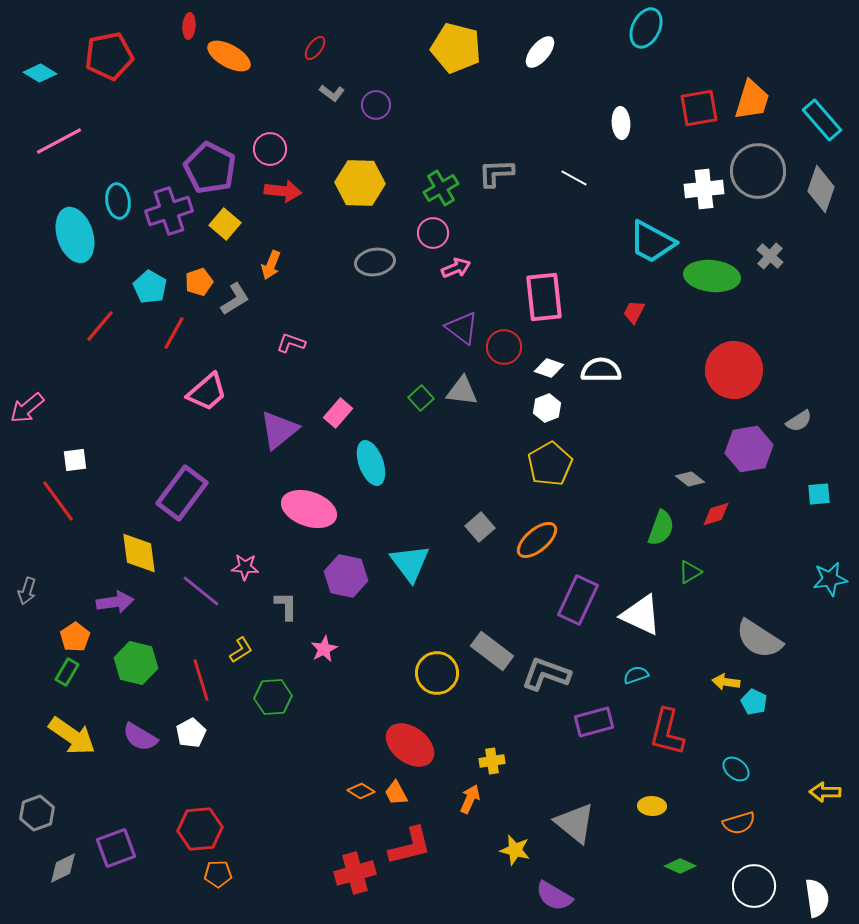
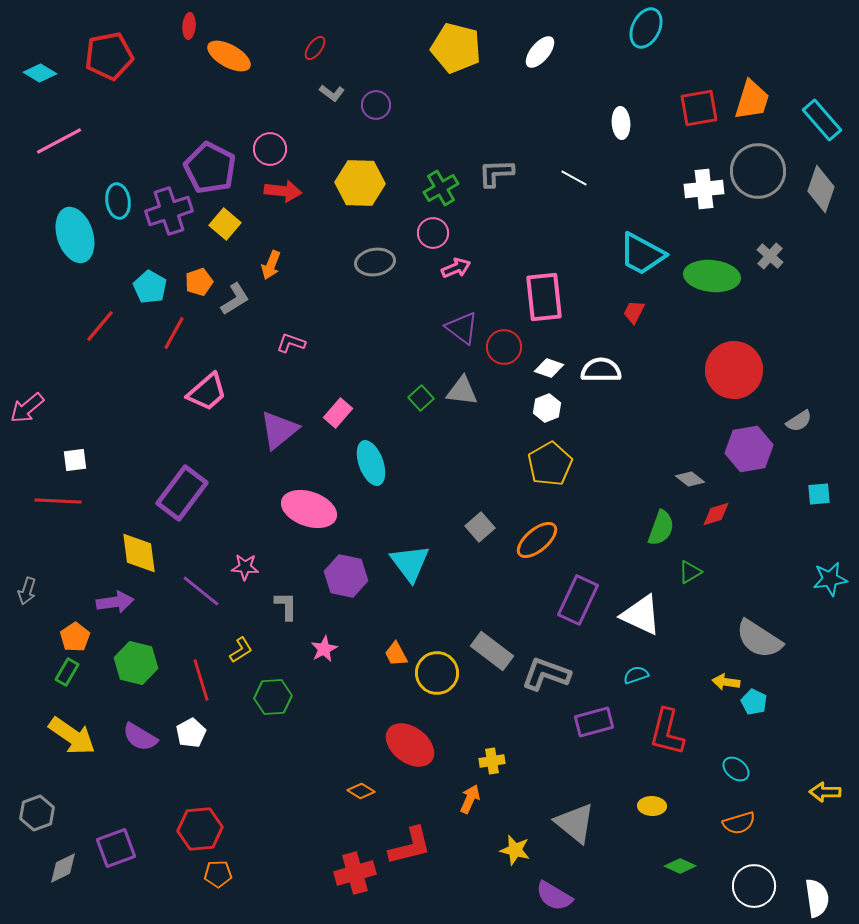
cyan trapezoid at (652, 242): moved 10 px left, 12 px down
red line at (58, 501): rotated 51 degrees counterclockwise
orange trapezoid at (396, 793): moved 139 px up
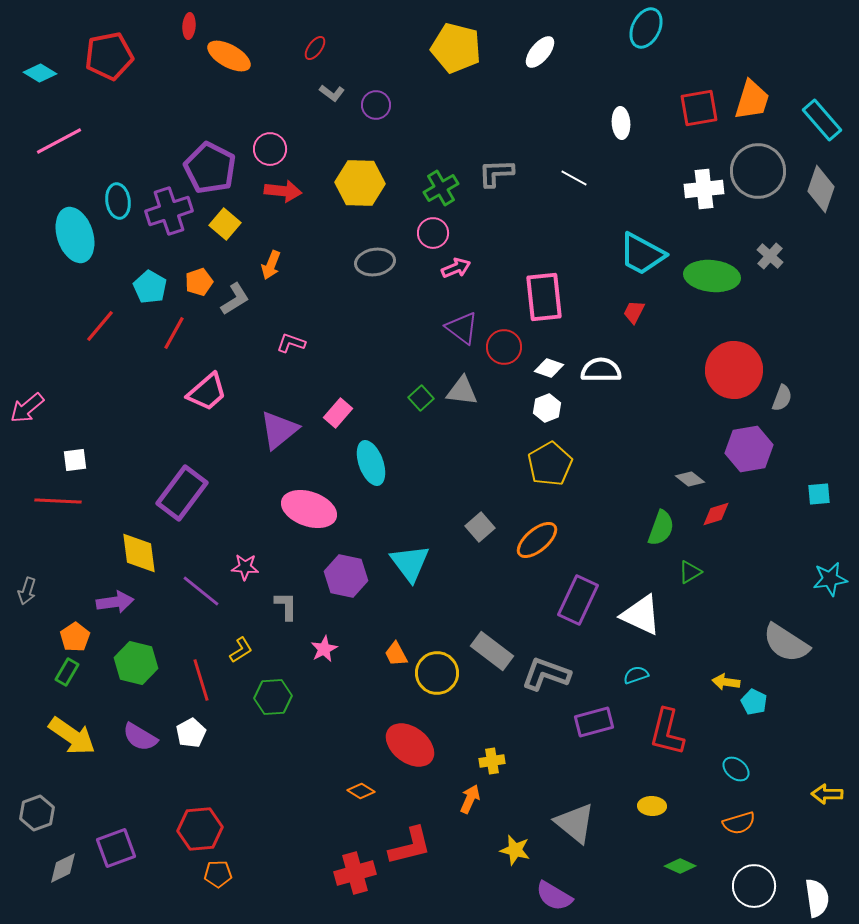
gray semicircle at (799, 421): moved 17 px left, 23 px up; rotated 36 degrees counterclockwise
gray semicircle at (759, 639): moved 27 px right, 4 px down
yellow arrow at (825, 792): moved 2 px right, 2 px down
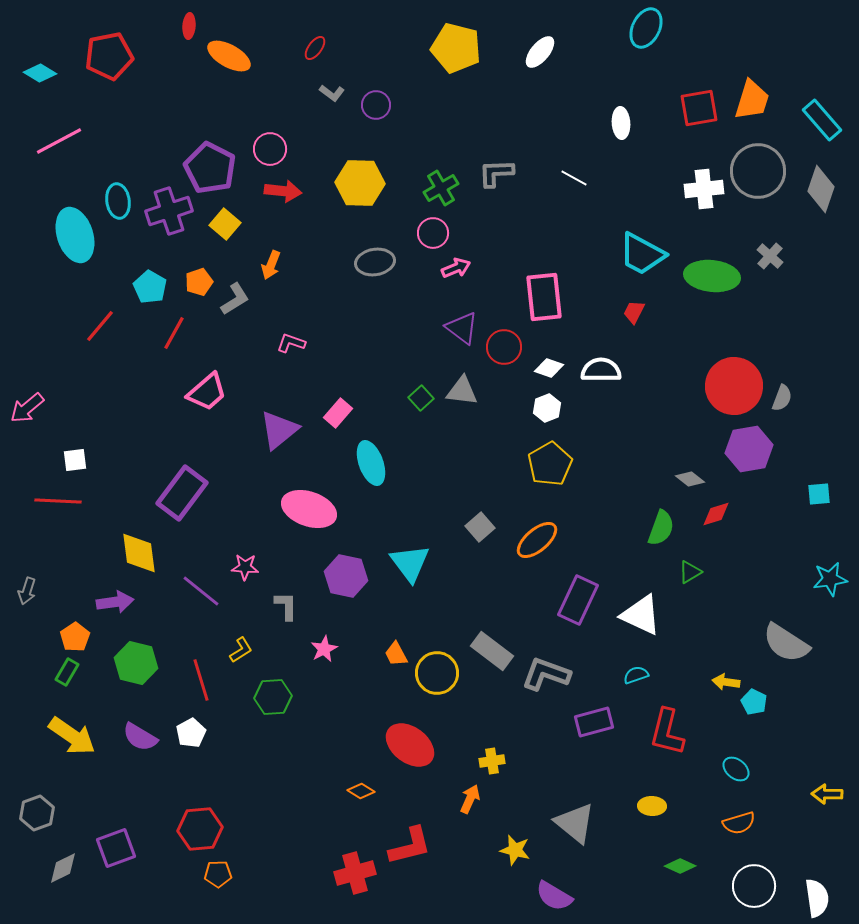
red circle at (734, 370): moved 16 px down
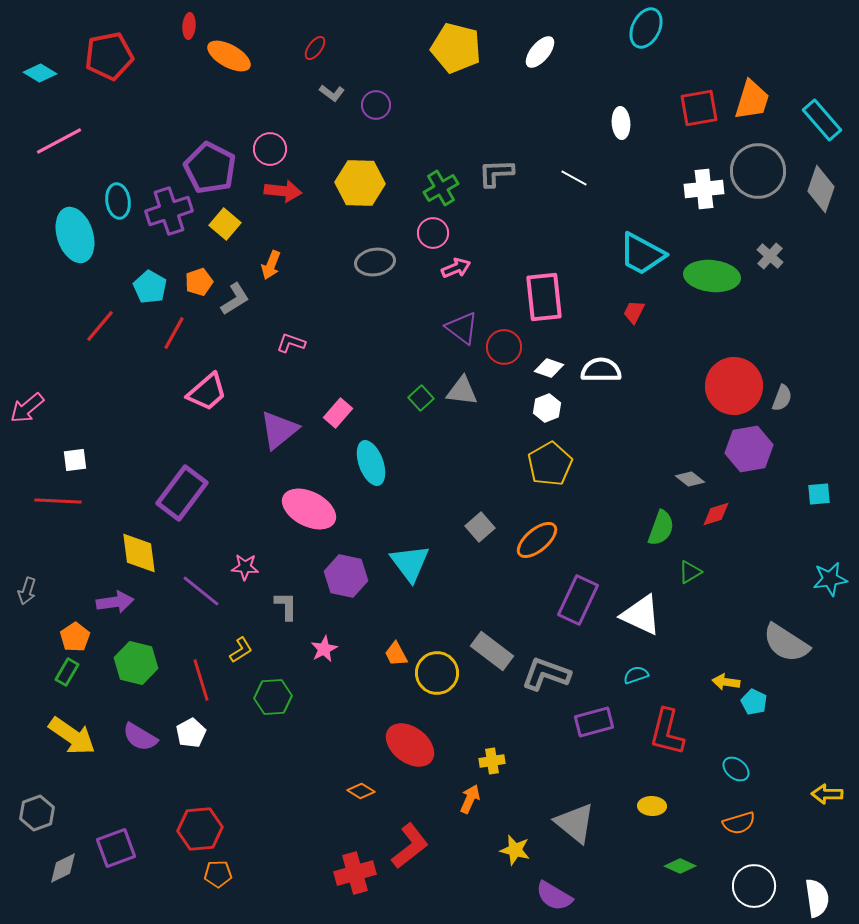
pink ellipse at (309, 509): rotated 8 degrees clockwise
red L-shape at (410, 846): rotated 24 degrees counterclockwise
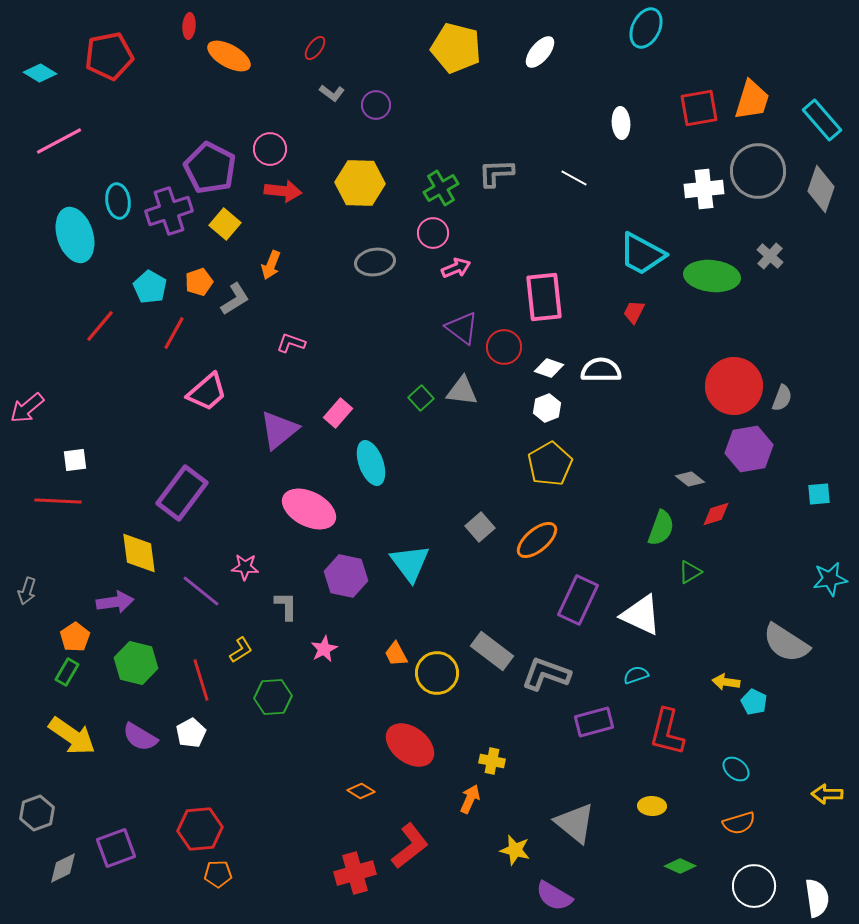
yellow cross at (492, 761): rotated 20 degrees clockwise
